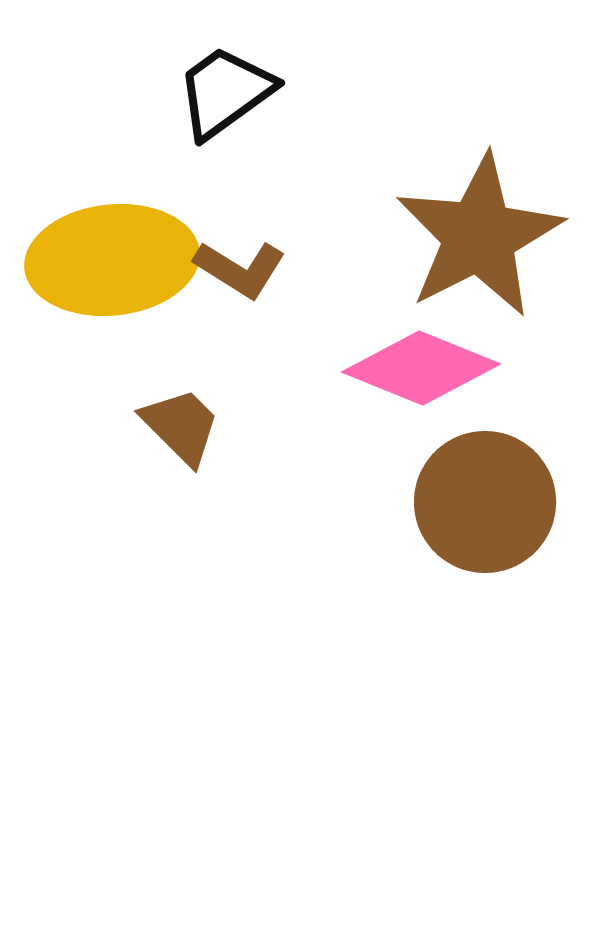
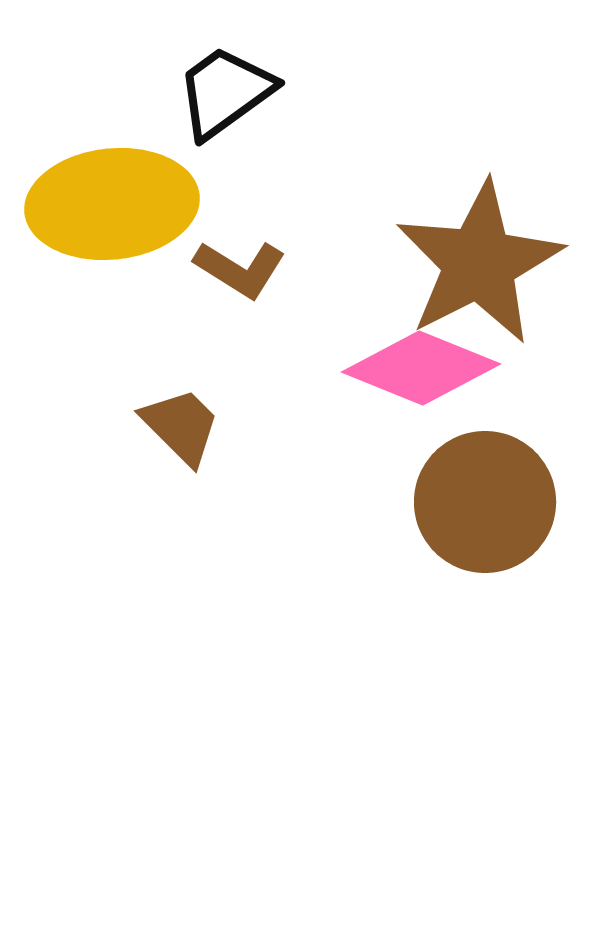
brown star: moved 27 px down
yellow ellipse: moved 56 px up
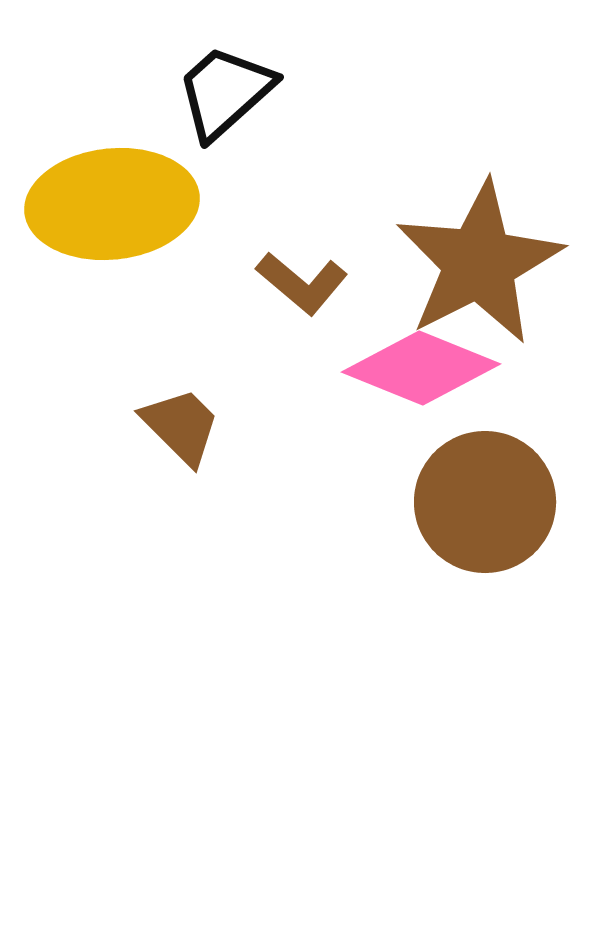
black trapezoid: rotated 6 degrees counterclockwise
brown L-shape: moved 62 px right, 14 px down; rotated 8 degrees clockwise
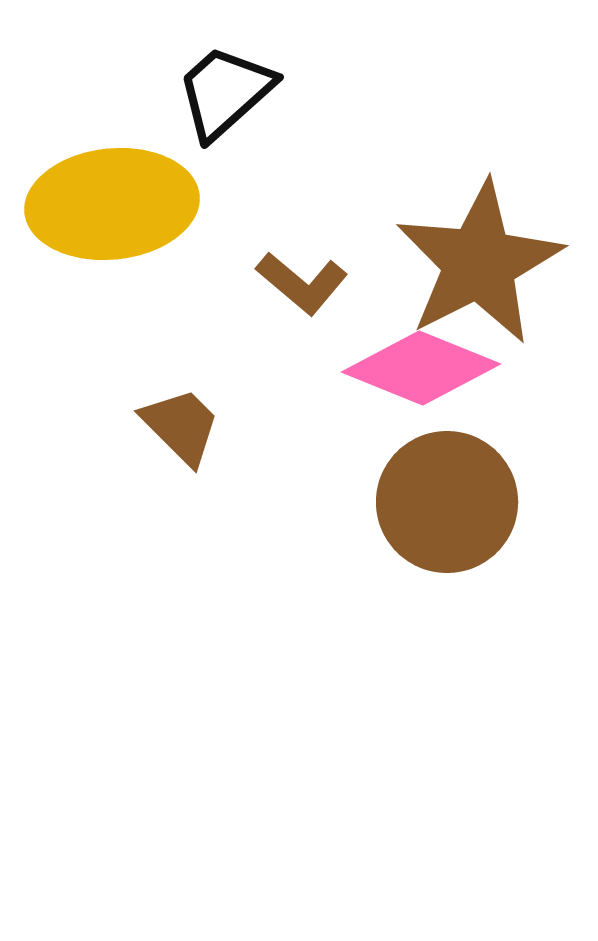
brown circle: moved 38 px left
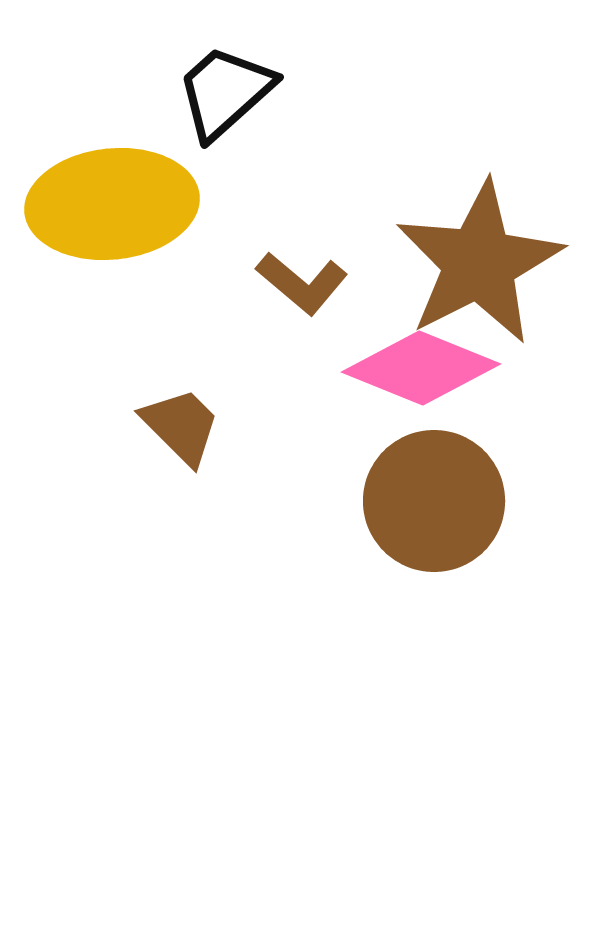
brown circle: moved 13 px left, 1 px up
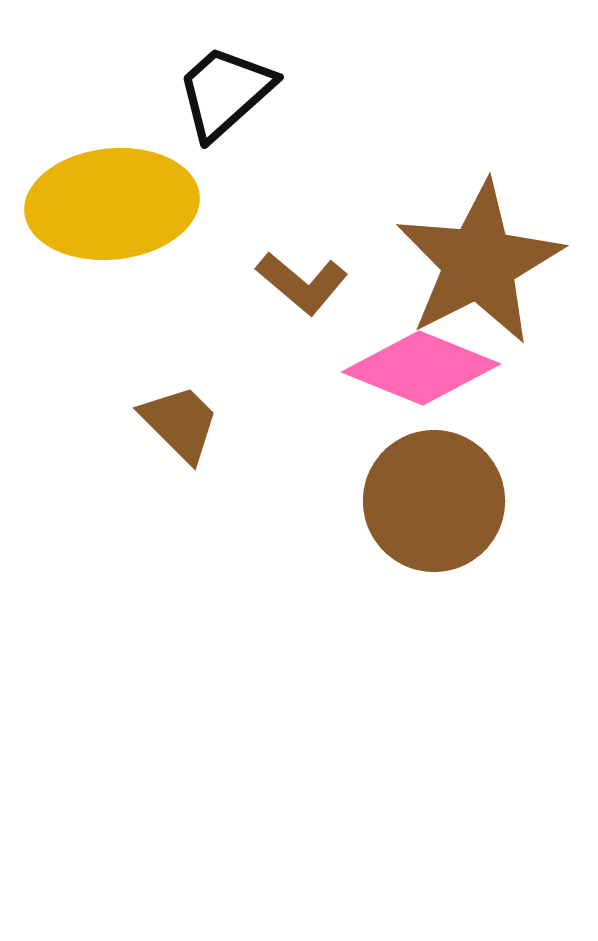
brown trapezoid: moved 1 px left, 3 px up
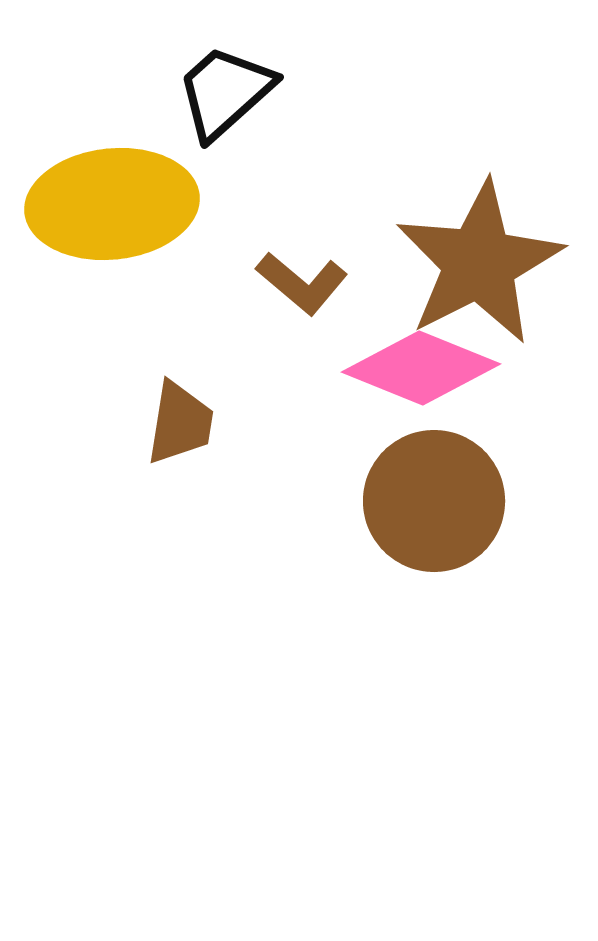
brown trapezoid: rotated 54 degrees clockwise
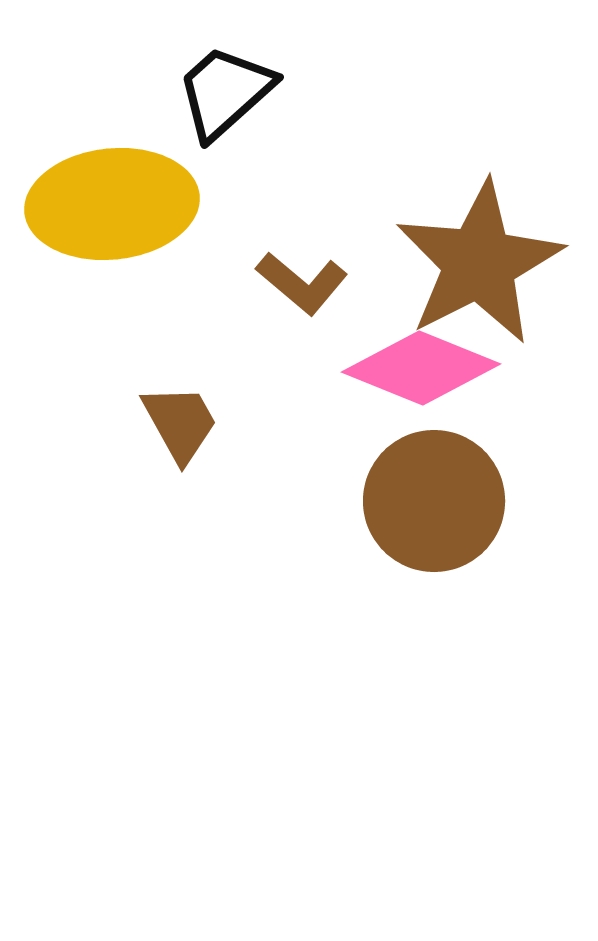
brown trapezoid: rotated 38 degrees counterclockwise
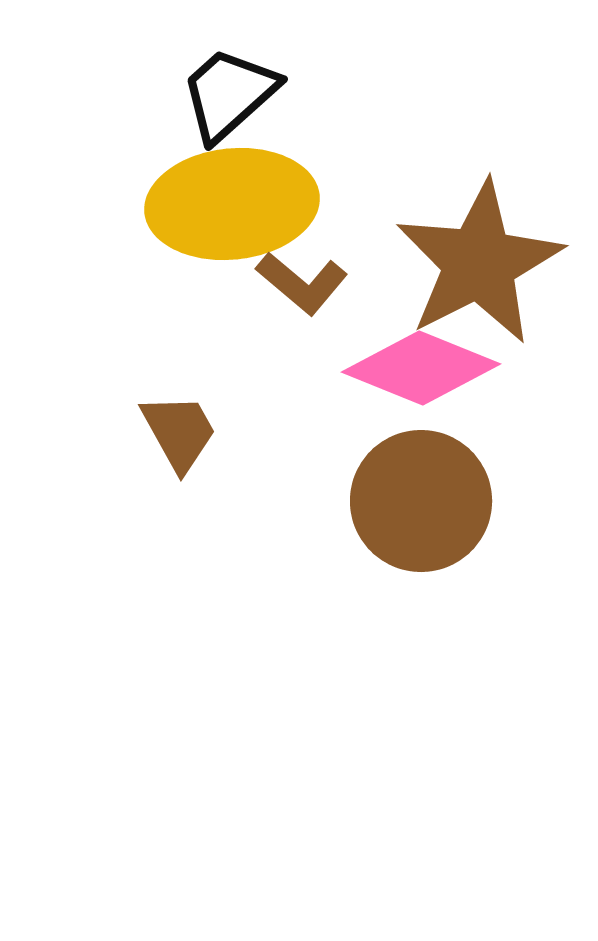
black trapezoid: moved 4 px right, 2 px down
yellow ellipse: moved 120 px right
brown trapezoid: moved 1 px left, 9 px down
brown circle: moved 13 px left
